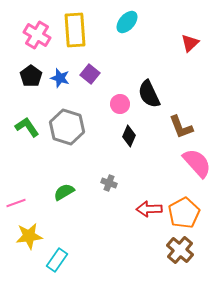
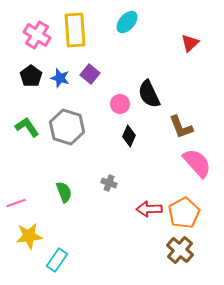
green semicircle: rotated 100 degrees clockwise
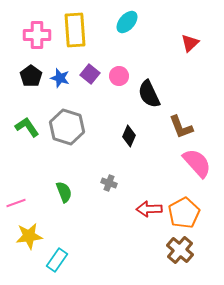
pink cross: rotated 32 degrees counterclockwise
pink circle: moved 1 px left, 28 px up
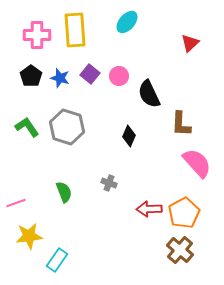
brown L-shape: moved 3 px up; rotated 24 degrees clockwise
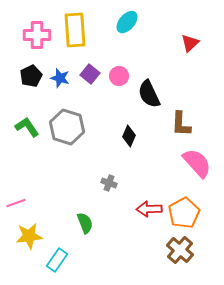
black pentagon: rotated 10 degrees clockwise
green semicircle: moved 21 px right, 31 px down
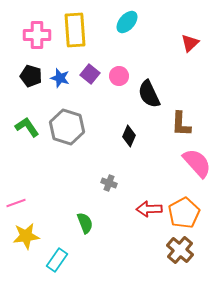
black pentagon: rotated 30 degrees counterclockwise
yellow star: moved 3 px left
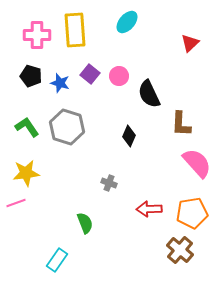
blue star: moved 5 px down
orange pentagon: moved 8 px right; rotated 20 degrees clockwise
yellow star: moved 63 px up
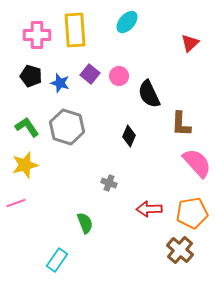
yellow star: moved 1 px left, 8 px up; rotated 8 degrees counterclockwise
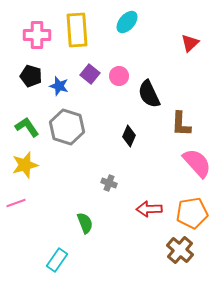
yellow rectangle: moved 2 px right
blue star: moved 1 px left, 3 px down
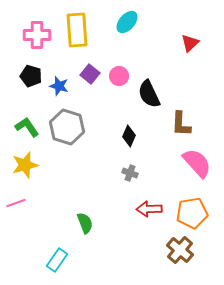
gray cross: moved 21 px right, 10 px up
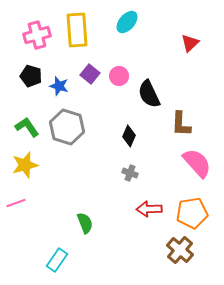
pink cross: rotated 16 degrees counterclockwise
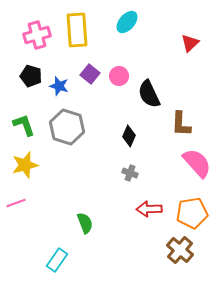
green L-shape: moved 3 px left, 2 px up; rotated 15 degrees clockwise
